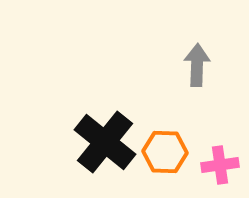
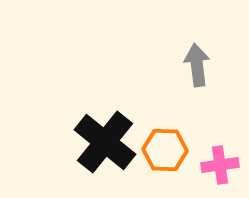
gray arrow: rotated 9 degrees counterclockwise
orange hexagon: moved 2 px up
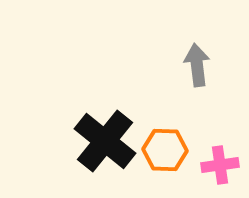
black cross: moved 1 px up
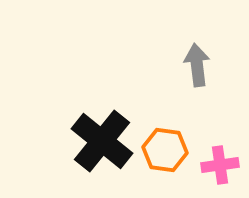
black cross: moved 3 px left
orange hexagon: rotated 6 degrees clockwise
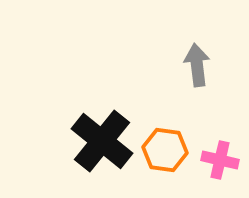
pink cross: moved 5 px up; rotated 21 degrees clockwise
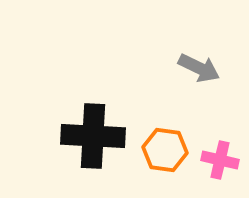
gray arrow: moved 2 px right, 3 px down; rotated 123 degrees clockwise
black cross: moved 9 px left, 5 px up; rotated 36 degrees counterclockwise
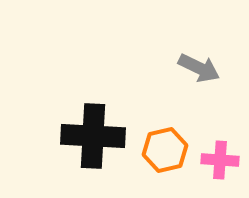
orange hexagon: rotated 21 degrees counterclockwise
pink cross: rotated 9 degrees counterclockwise
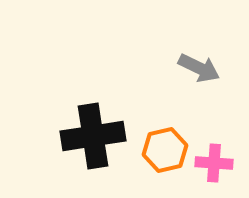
black cross: rotated 12 degrees counterclockwise
pink cross: moved 6 px left, 3 px down
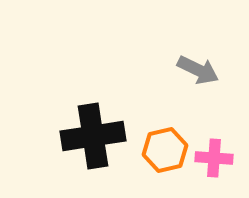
gray arrow: moved 1 px left, 2 px down
pink cross: moved 5 px up
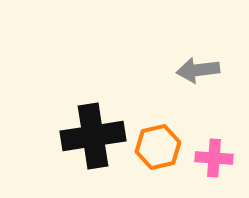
gray arrow: rotated 147 degrees clockwise
orange hexagon: moved 7 px left, 3 px up
